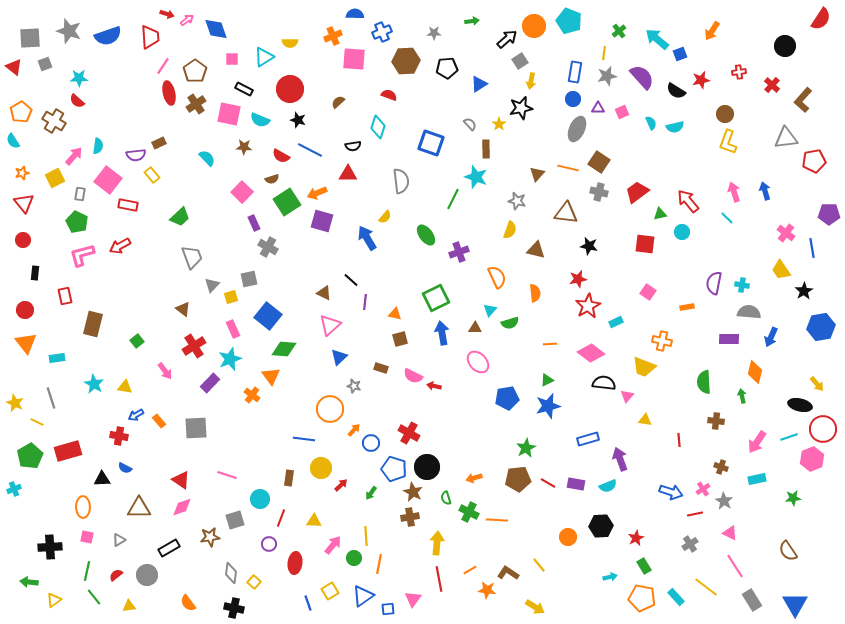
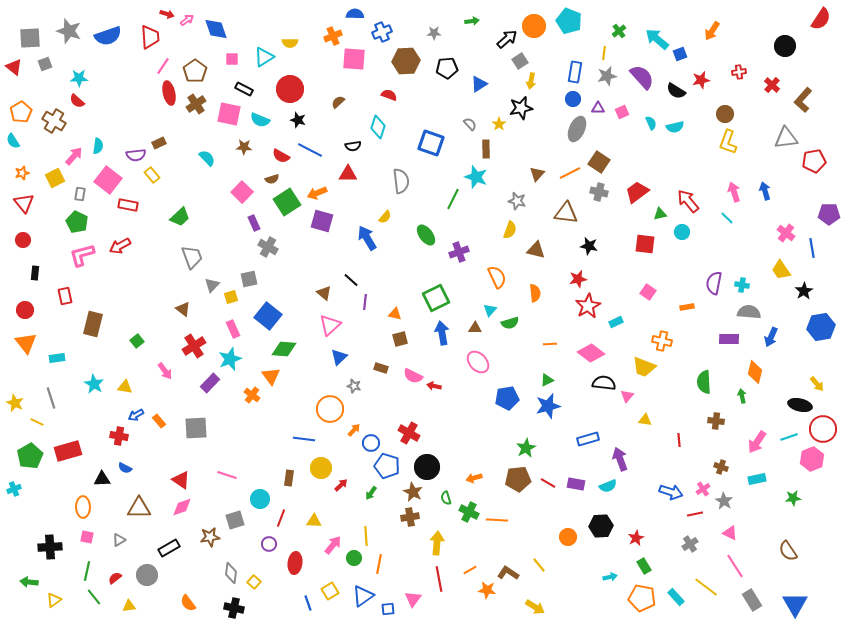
orange line at (568, 168): moved 2 px right, 5 px down; rotated 40 degrees counterclockwise
brown triangle at (324, 293): rotated 14 degrees clockwise
blue pentagon at (394, 469): moved 7 px left, 3 px up
red semicircle at (116, 575): moved 1 px left, 3 px down
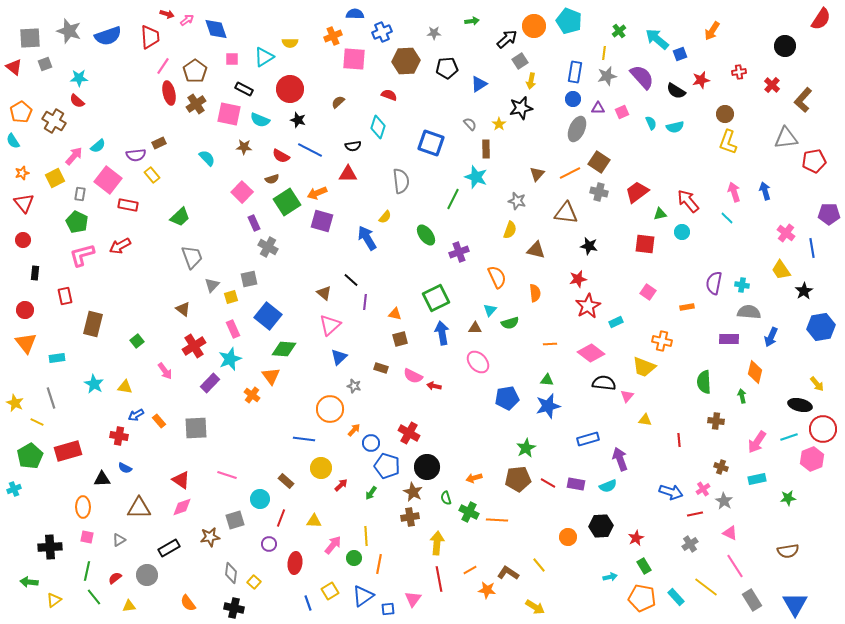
cyan semicircle at (98, 146): rotated 42 degrees clockwise
green triangle at (547, 380): rotated 32 degrees clockwise
brown rectangle at (289, 478): moved 3 px left, 3 px down; rotated 56 degrees counterclockwise
green star at (793, 498): moved 5 px left
brown semicircle at (788, 551): rotated 65 degrees counterclockwise
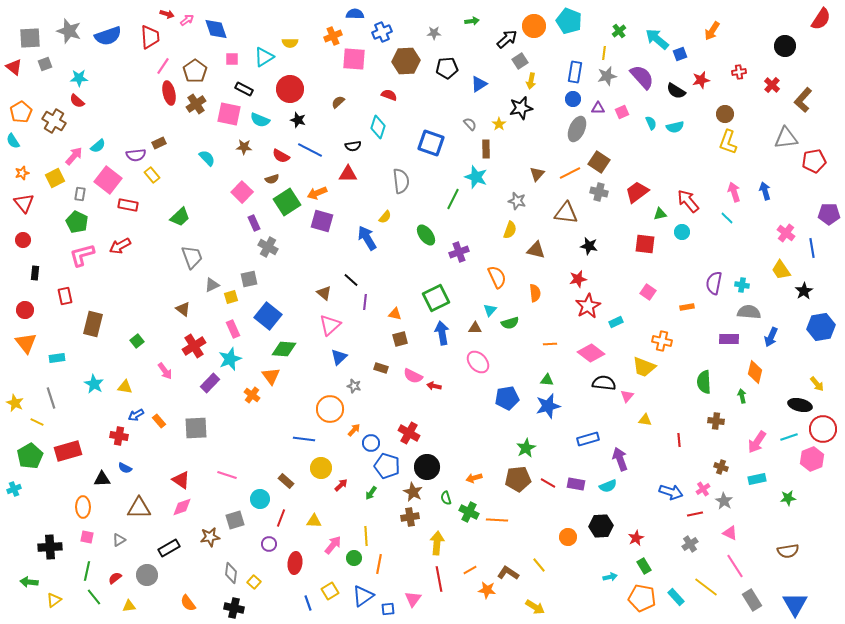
gray triangle at (212, 285): rotated 21 degrees clockwise
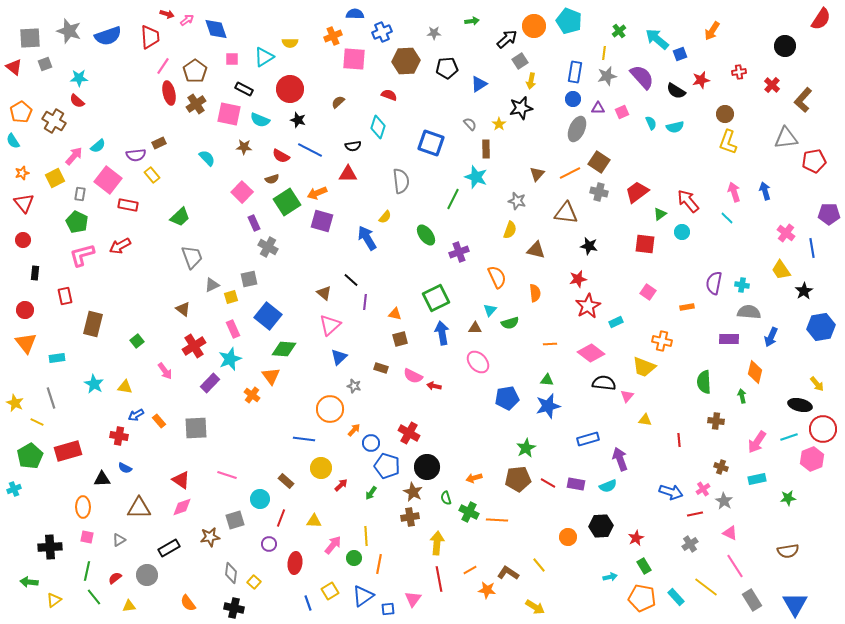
green triangle at (660, 214): rotated 24 degrees counterclockwise
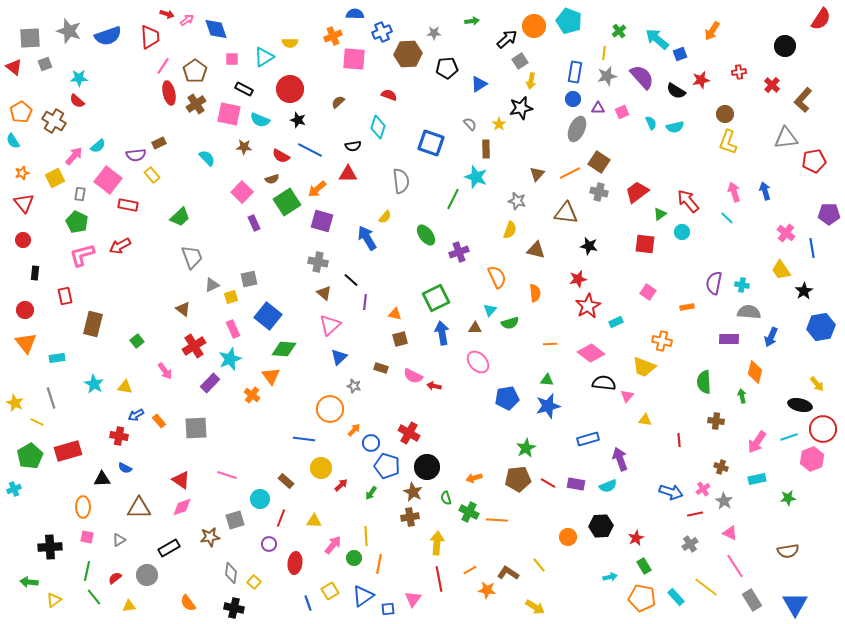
brown hexagon at (406, 61): moved 2 px right, 7 px up
orange arrow at (317, 193): moved 4 px up; rotated 18 degrees counterclockwise
gray cross at (268, 247): moved 50 px right, 15 px down; rotated 18 degrees counterclockwise
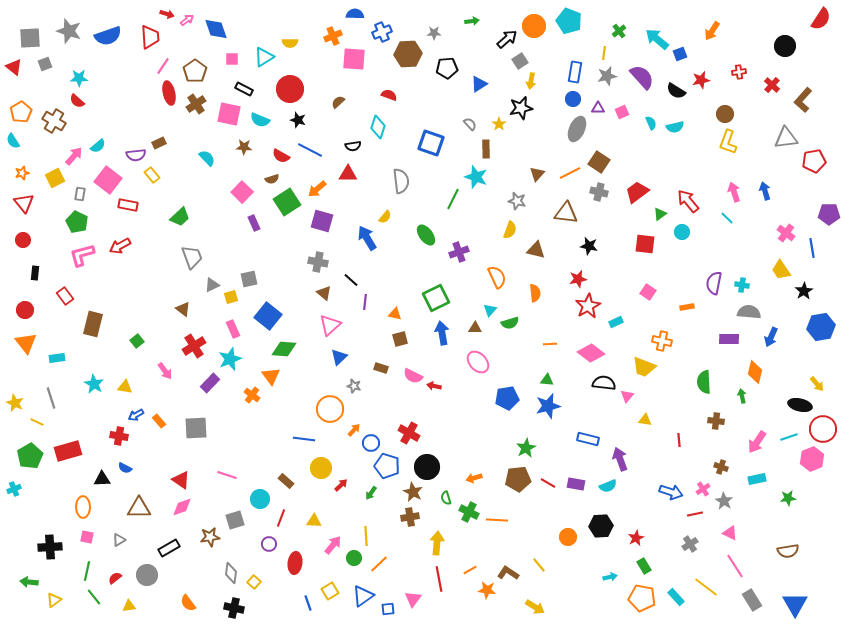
red rectangle at (65, 296): rotated 24 degrees counterclockwise
blue rectangle at (588, 439): rotated 30 degrees clockwise
orange line at (379, 564): rotated 36 degrees clockwise
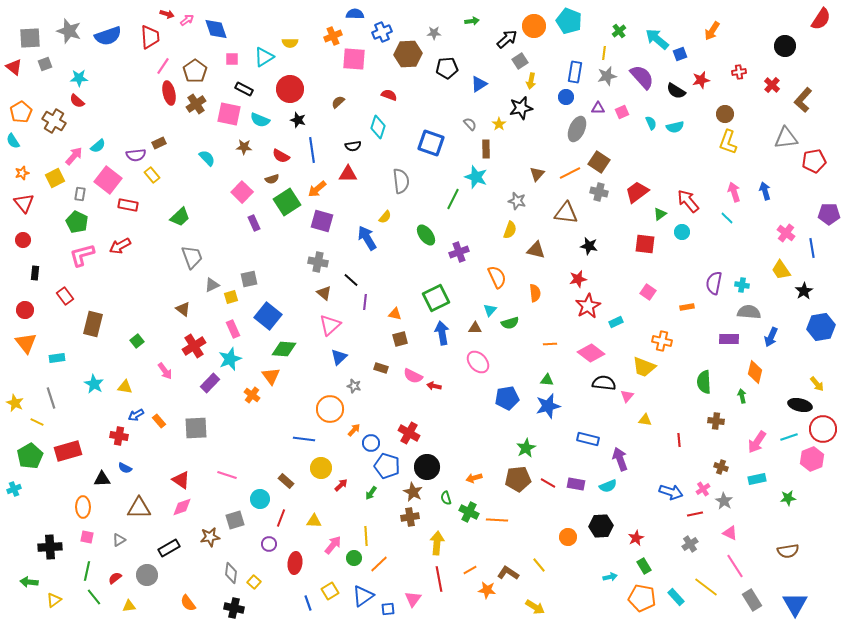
blue circle at (573, 99): moved 7 px left, 2 px up
blue line at (310, 150): moved 2 px right; rotated 55 degrees clockwise
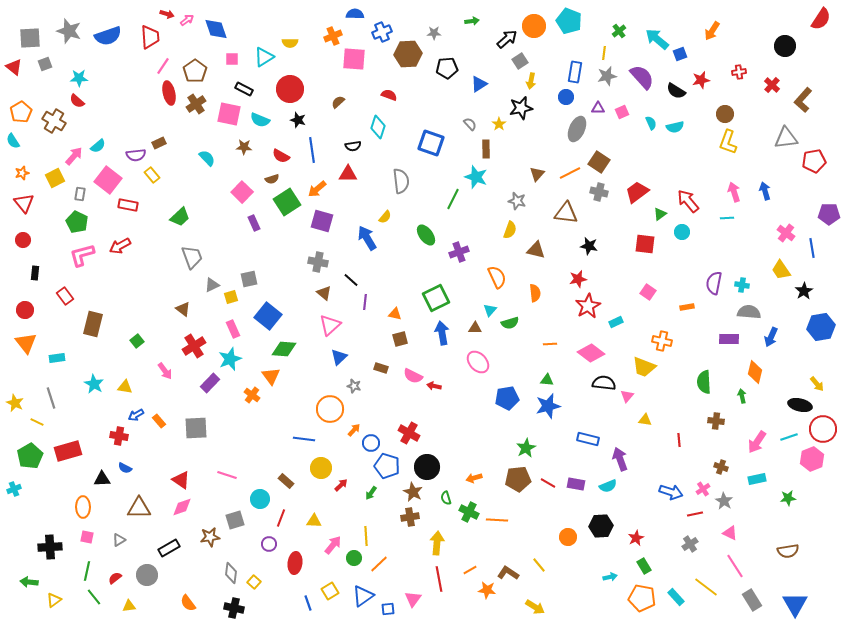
cyan line at (727, 218): rotated 48 degrees counterclockwise
